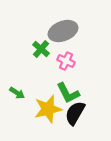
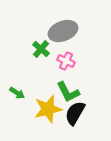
green L-shape: moved 1 px up
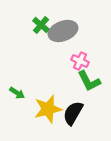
green cross: moved 24 px up
pink cross: moved 14 px right
green L-shape: moved 21 px right, 11 px up
black semicircle: moved 2 px left
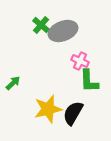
green L-shape: rotated 25 degrees clockwise
green arrow: moved 4 px left, 10 px up; rotated 77 degrees counterclockwise
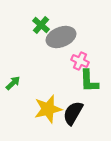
gray ellipse: moved 2 px left, 6 px down
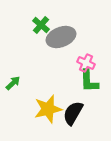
pink cross: moved 6 px right, 2 px down
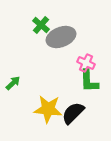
yellow star: rotated 20 degrees clockwise
black semicircle: rotated 15 degrees clockwise
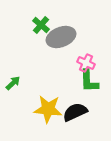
black semicircle: moved 2 px right, 1 px up; rotated 20 degrees clockwise
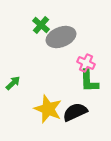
yellow star: rotated 16 degrees clockwise
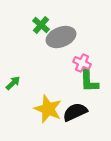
pink cross: moved 4 px left
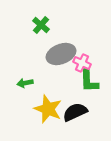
gray ellipse: moved 17 px down
green arrow: moved 12 px right; rotated 147 degrees counterclockwise
